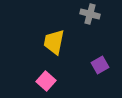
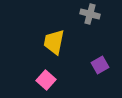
pink square: moved 1 px up
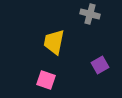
pink square: rotated 24 degrees counterclockwise
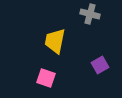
yellow trapezoid: moved 1 px right, 1 px up
pink square: moved 2 px up
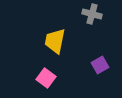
gray cross: moved 2 px right
pink square: rotated 18 degrees clockwise
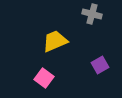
yellow trapezoid: rotated 56 degrees clockwise
pink square: moved 2 px left
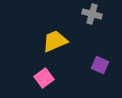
purple square: rotated 36 degrees counterclockwise
pink square: rotated 18 degrees clockwise
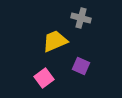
gray cross: moved 11 px left, 4 px down
purple square: moved 19 px left, 1 px down
